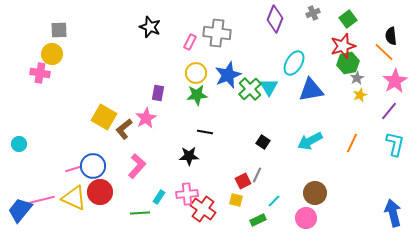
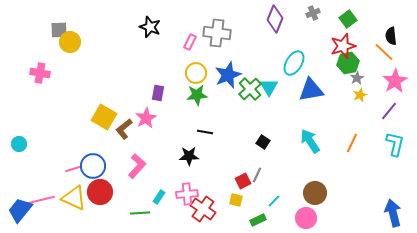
yellow circle at (52, 54): moved 18 px right, 12 px up
cyan arrow at (310, 141): rotated 85 degrees clockwise
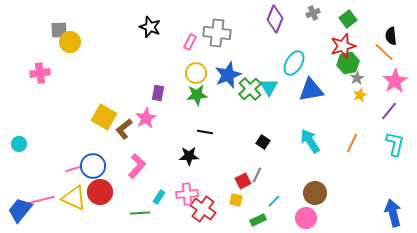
pink cross at (40, 73): rotated 18 degrees counterclockwise
